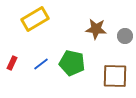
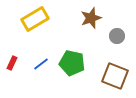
brown star: moved 5 px left, 11 px up; rotated 25 degrees counterclockwise
gray circle: moved 8 px left
brown square: rotated 20 degrees clockwise
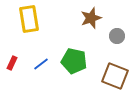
yellow rectangle: moved 6 px left; rotated 68 degrees counterclockwise
green pentagon: moved 2 px right, 2 px up
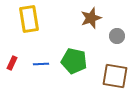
blue line: rotated 35 degrees clockwise
brown square: rotated 12 degrees counterclockwise
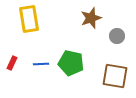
green pentagon: moved 3 px left, 2 px down
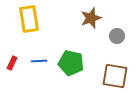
blue line: moved 2 px left, 3 px up
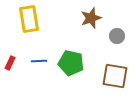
red rectangle: moved 2 px left
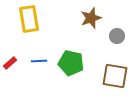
red rectangle: rotated 24 degrees clockwise
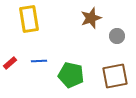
green pentagon: moved 12 px down
brown square: rotated 20 degrees counterclockwise
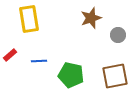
gray circle: moved 1 px right, 1 px up
red rectangle: moved 8 px up
